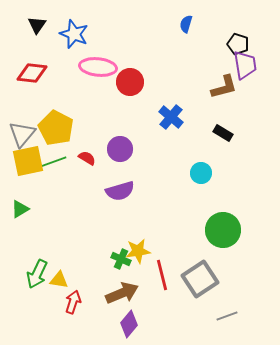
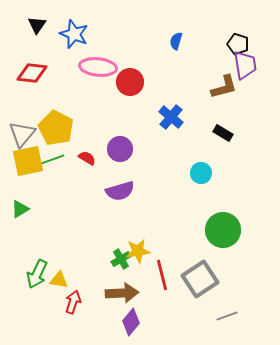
blue semicircle: moved 10 px left, 17 px down
green line: moved 2 px left, 2 px up
green cross: rotated 36 degrees clockwise
brown arrow: rotated 20 degrees clockwise
purple diamond: moved 2 px right, 2 px up
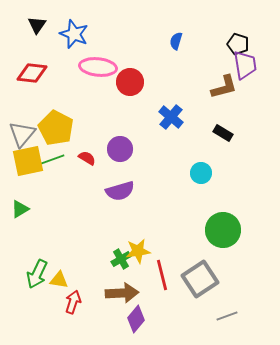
purple diamond: moved 5 px right, 3 px up
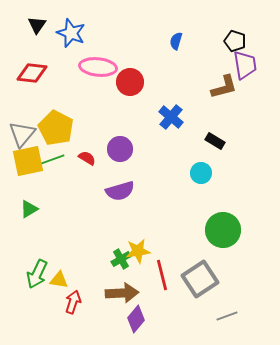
blue star: moved 3 px left, 1 px up
black pentagon: moved 3 px left, 3 px up
black rectangle: moved 8 px left, 8 px down
green triangle: moved 9 px right
